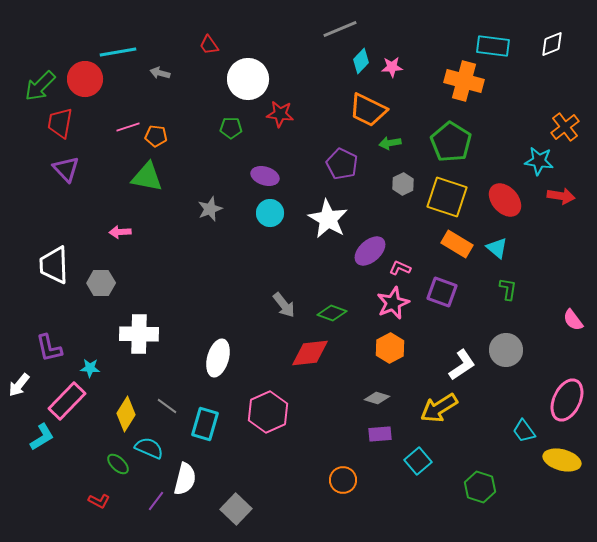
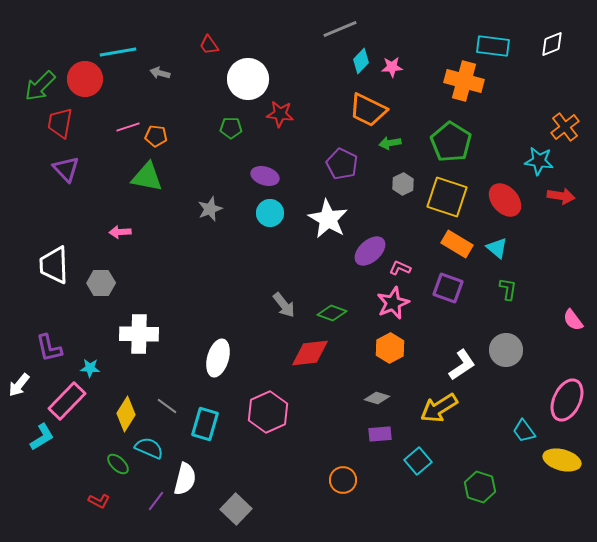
purple square at (442, 292): moved 6 px right, 4 px up
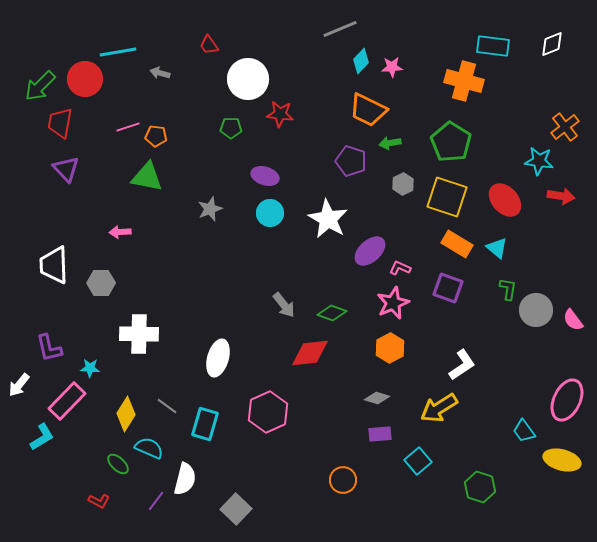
purple pentagon at (342, 164): moved 9 px right, 3 px up; rotated 8 degrees counterclockwise
gray circle at (506, 350): moved 30 px right, 40 px up
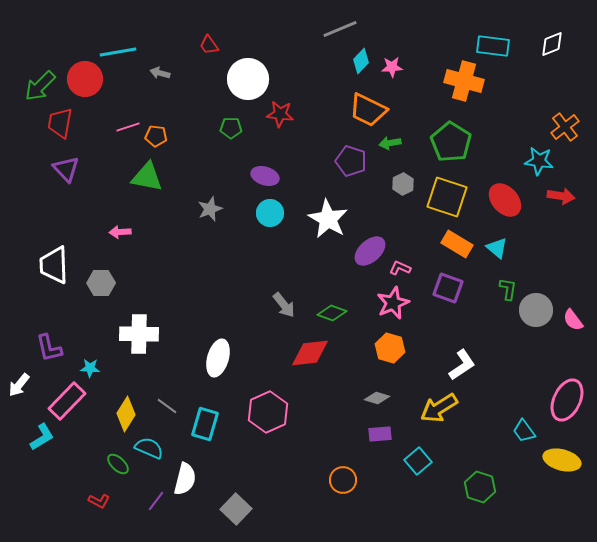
orange hexagon at (390, 348): rotated 16 degrees counterclockwise
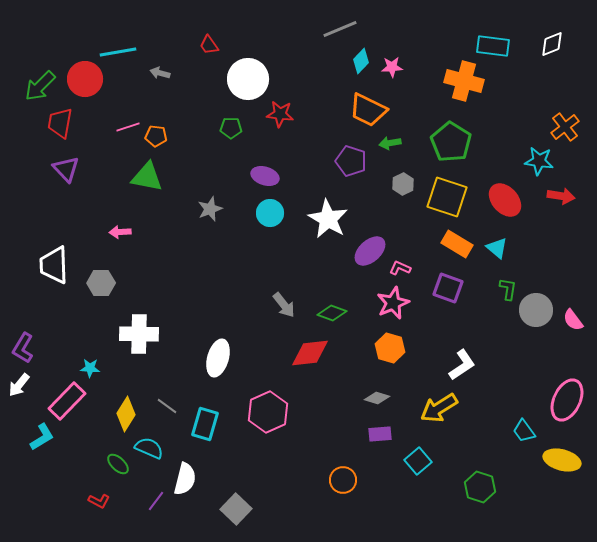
purple L-shape at (49, 348): moved 26 px left; rotated 44 degrees clockwise
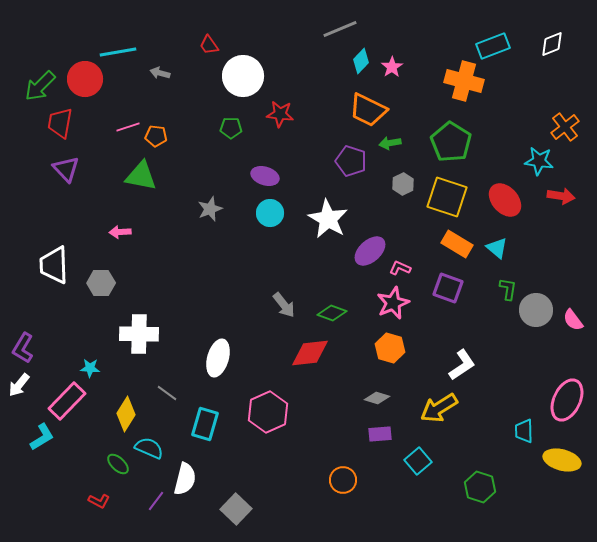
cyan rectangle at (493, 46): rotated 28 degrees counterclockwise
pink star at (392, 67): rotated 30 degrees counterclockwise
white circle at (248, 79): moved 5 px left, 3 px up
green triangle at (147, 177): moved 6 px left, 1 px up
gray line at (167, 406): moved 13 px up
cyan trapezoid at (524, 431): rotated 35 degrees clockwise
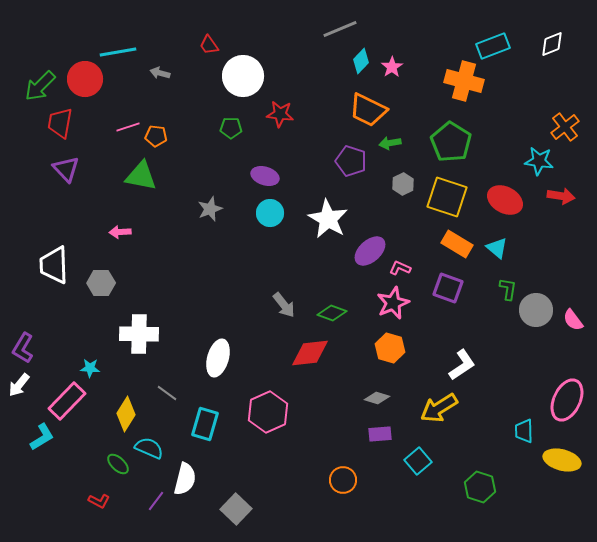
red ellipse at (505, 200): rotated 20 degrees counterclockwise
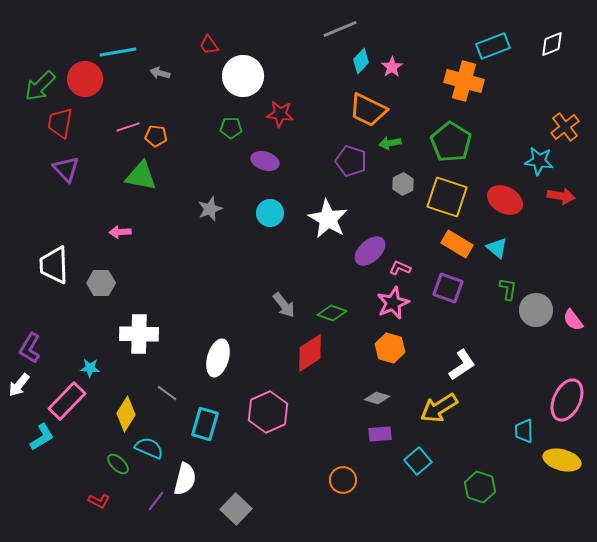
purple ellipse at (265, 176): moved 15 px up
purple L-shape at (23, 348): moved 7 px right
red diamond at (310, 353): rotated 27 degrees counterclockwise
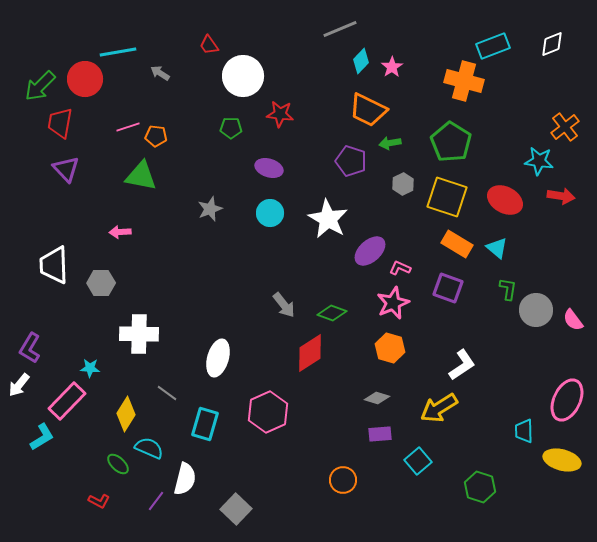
gray arrow at (160, 73): rotated 18 degrees clockwise
purple ellipse at (265, 161): moved 4 px right, 7 px down
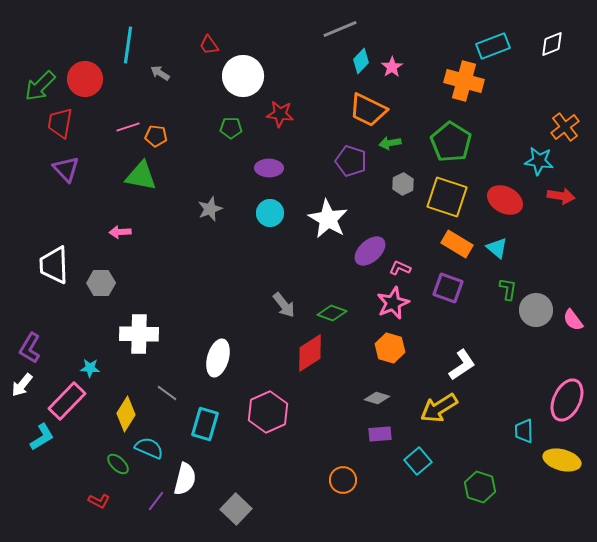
cyan line at (118, 52): moved 10 px right, 7 px up; rotated 72 degrees counterclockwise
purple ellipse at (269, 168): rotated 16 degrees counterclockwise
white arrow at (19, 385): moved 3 px right
